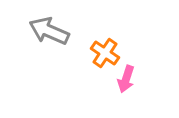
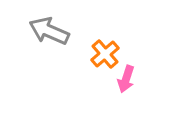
orange cross: moved 1 px down; rotated 16 degrees clockwise
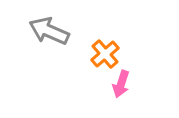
pink arrow: moved 5 px left, 5 px down
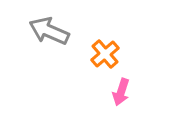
pink arrow: moved 8 px down
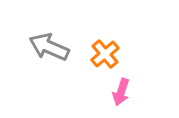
gray arrow: moved 16 px down
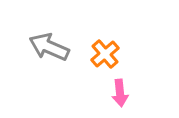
pink arrow: moved 1 px left, 1 px down; rotated 24 degrees counterclockwise
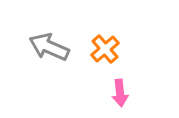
orange cross: moved 5 px up
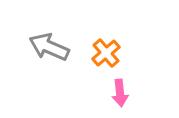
orange cross: moved 1 px right, 4 px down
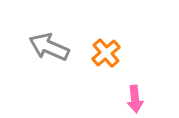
pink arrow: moved 15 px right, 6 px down
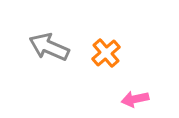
pink arrow: rotated 84 degrees clockwise
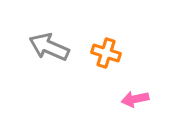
orange cross: rotated 32 degrees counterclockwise
